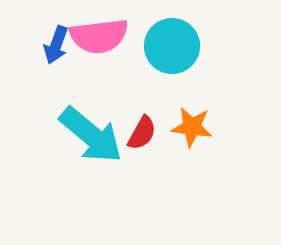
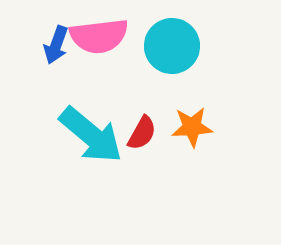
orange star: rotated 12 degrees counterclockwise
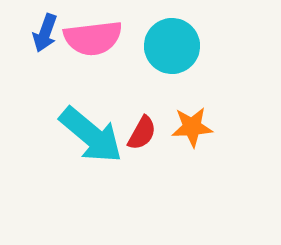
pink semicircle: moved 6 px left, 2 px down
blue arrow: moved 11 px left, 12 px up
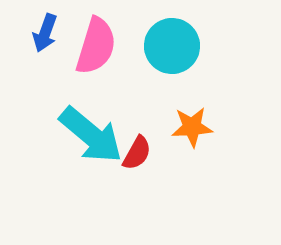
pink semicircle: moved 3 px right, 8 px down; rotated 66 degrees counterclockwise
red semicircle: moved 5 px left, 20 px down
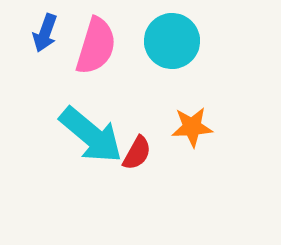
cyan circle: moved 5 px up
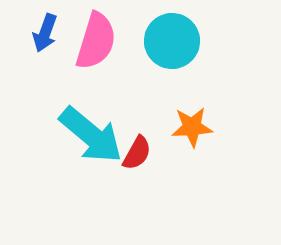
pink semicircle: moved 5 px up
